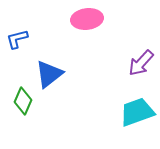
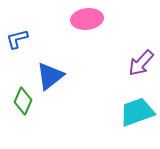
blue triangle: moved 1 px right, 2 px down
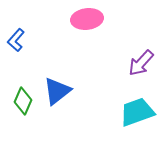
blue L-shape: moved 1 px left, 1 px down; rotated 35 degrees counterclockwise
blue triangle: moved 7 px right, 15 px down
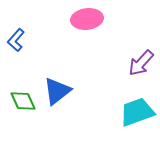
green diamond: rotated 48 degrees counterclockwise
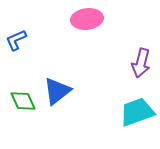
blue L-shape: rotated 25 degrees clockwise
purple arrow: rotated 28 degrees counterclockwise
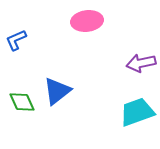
pink ellipse: moved 2 px down
purple arrow: rotated 64 degrees clockwise
green diamond: moved 1 px left, 1 px down
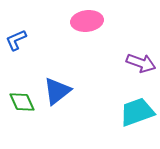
purple arrow: rotated 148 degrees counterclockwise
